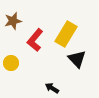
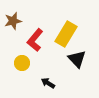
yellow circle: moved 11 px right
black arrow: moved 4 px left, 5 px up
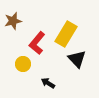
red L-shape: moved 2 px right, 3 px down
yellow circle: moved 1 px right, 1 px down
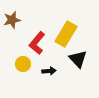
brown star: moved 1 px left, 1 px up
black triangle: moved 1 px right
black arrow: moved 1 px right, 12 px up; rotated 144 degrees clockwise
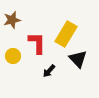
red L-shape: rotated 140 degrees clockwise
yellow circle: moved 10 px left, 8 px up
black arrow: rotated 136 degrees clockwise
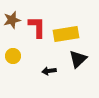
yellow rectangle: rotated 50 degrees clockwise
red L-shape: moved 16 px up
black triangle: rotated 30 degrees clockwise
black arrow: rotated 40 degrees clockwise
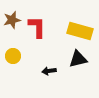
yellow rectangle: moved 14 px right, 3 px up; rotated 25 degrees clockwise
black triangle: rotated 30 degrees clockwise
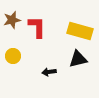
black arrow: moved 1 px down
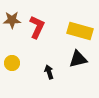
brown star: rotated 12 degrees clockwise
red L-shape: rotated 25 degrees clockwise
yellow circle: moved 1 px left, 7 px down
black arrow: rotated 80 degrees clockwise
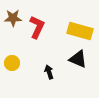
brown star: moved 1 px right, 2 px up
black triangle: rotated 36 degrees clockwise
